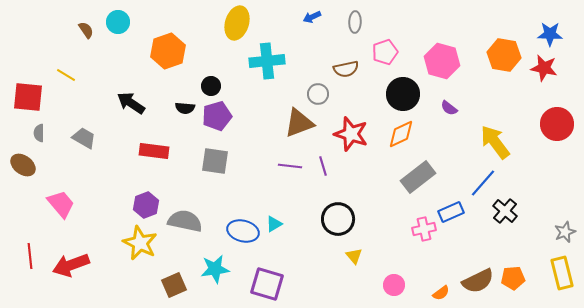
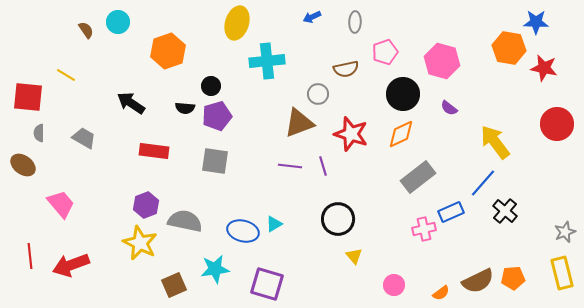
blue star at (550, 34): moved 14 px left, 12 px up
orange hexagon at (504, 55): moved 5 px right, 7 px up
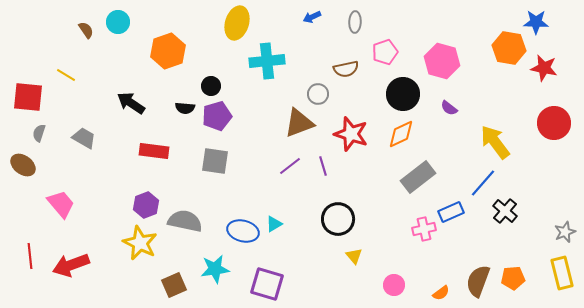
red circle at (557, 124): moved 3 px left, 1 px up
gray semicircle at (39, 133): rotated 18 degrees clockwise
purple line at (290, 166): rotated 45 degrees counterclockwise
brown semicircle at (478, 281): rotated 136 degrees clockwise
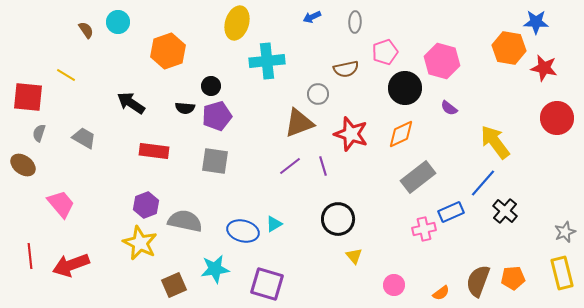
black circle at (403, 94): moved 2 px right, 6 px up
red circle at (554, 123): moved 3 px right, 5 px up
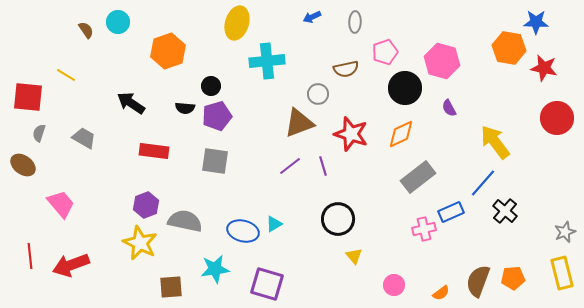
purple semicircle at (449, 108): rotated 24 degrees clockwise
brown square at (174, 285): moved 3 px left, 2 px down; rotated 20 degrees clockwise
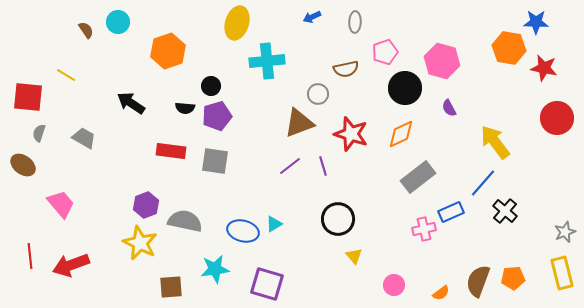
red rectangle at (154, 151): moved 17 px right
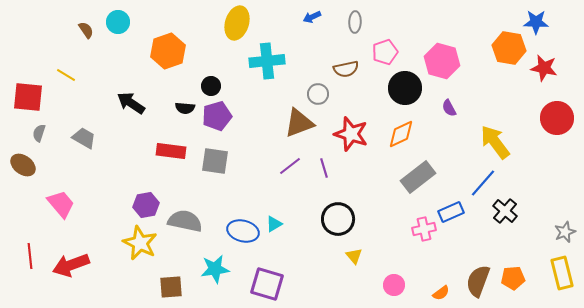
purple line at (323, 166): moved 1 px right, 2 px down
purple hexagon at (146, 205): rotated 10 degrees clockwise
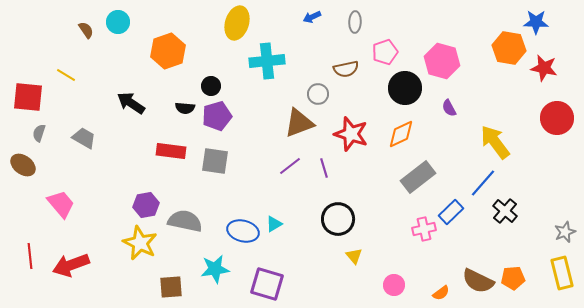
blue rectangle at (451, 212): rotated 20 degrees counterclockwise
brown semicircle at (478, 281): rotated 84 degrees counterclockwise
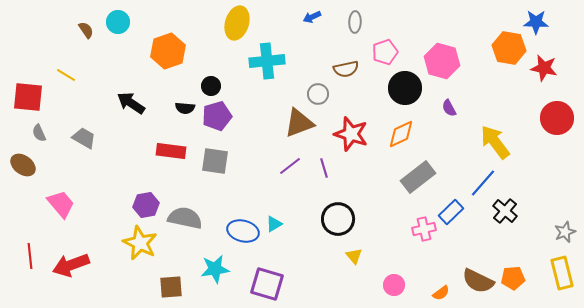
gray semicircle at (39, 133): rotated 42 degrees counterclockwise
gray semicircle at (185, 221): moved 3 px up
